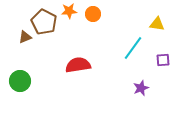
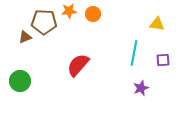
brown pentagon: rotated 25 degrees counterclockwise
cyan line: moved 1 px right, 5 px down; rotated 25 degrees counterclockwise
red semicircle: rotated 40 degrees counterclockwise
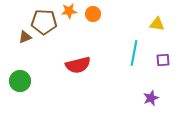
red semicircle: rotated 145 degrees counterclockwise
purple star: moved 10 px right, 10 px down
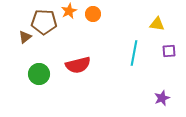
orange star: rotated 21 degrees counterclockwise
brown triangle: rotated 16 degrees counterclockwise
purple square: moved 6 px right, 9 px up
green circle: moved 19 px right, 7 px up
purple star: moved 11 px right
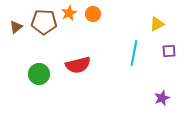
orange star: moved 2 px down
yellow triangle: rotated 35 degrees counterclockwise
brown triangle: moved 9 px left, 10 px up
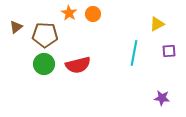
orange star: rotated 14 degrees counterclockwise
brown pentagon: moved 1 px right, 13 px down
green circle: moved 5 px right, 10 px up
purple star: rotated 28 degrees clockwise
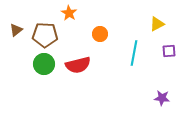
orange circle: moved 7 px right, 20 px down
brown triangle: moved 3 px down
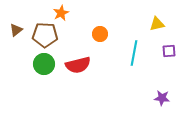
orange star: moved 8 px left; rotated 14 degrees clockwise
yellow triangle: rotated 14 degrees clockwise
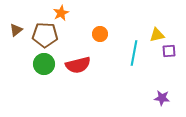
yellow triangle: moved 11 px down
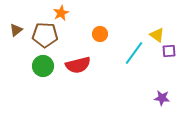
yellow triangle: rotated 49 degrees clockwise
cyan line: rotated 25 degrees clockwise
green circle: moved 1 px left, 2 px down
